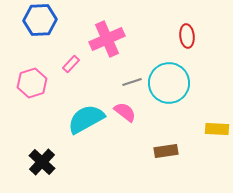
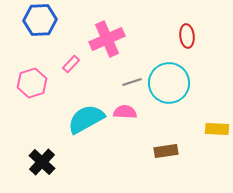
pink semicircle: rotated 35 degrees counterclockwise
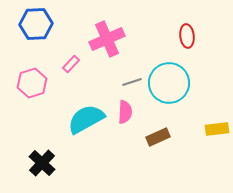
blue hexagon: moved 4 px left, 4 px down
pink semicircle: rotated 90 degrees clockwise
yellow rectangle: rotated 10 degrees counterclockwise
brown rectangle: moved 8 px left, 14 px up; rotated 15 degrees counterclockwise
black cross: moved 1 px down
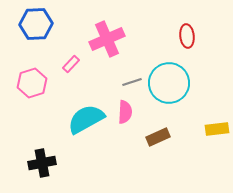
black cross: rotated 36 degrees clockwise
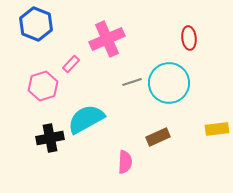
blue hexagon: rotated 24 degrees clockwise
red ellipse: moved 2 px right, 2 px down
pink hexagon: moved 11 px right, 3 px down
pink semicircle: moved 50 px down
black cross: moved 8 px right, 25 px up
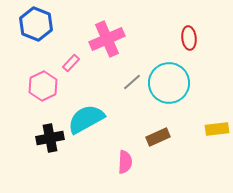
pink rectangle: moved 1 px up
gray line: rotated 24 degrees counterclockwise
pink hexagon: rotated 8 degrees counterclockwise
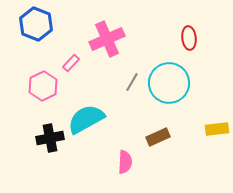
gray line: rotated 18 degrees counterclockwise
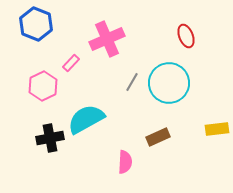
red ellipse: moved 3 px left, 2 px up; rotated 15 degrees counterclockwise
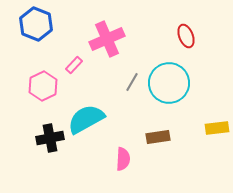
pink rectangle: moved 3 px right, 2 px down
yellow rectangle: moved 1 px up
brown rectangle: rotated 15 degrees clockwise
pink semicircle: moved 2 px left, 3 px up
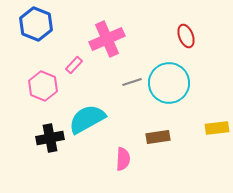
gray line: rotated 42 degrees clockwise
pink hexagon: rotated 12 degrees counterclockwise
cyan semicircle: moved 1 px right
